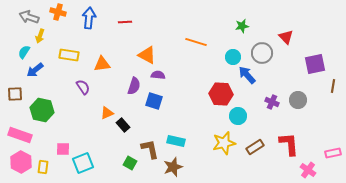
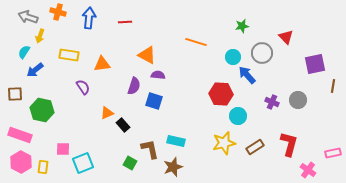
gray arrow at (29, 17): moved 1 px left
red L-shape at (289, 144): rotated 20 degrees clockwise
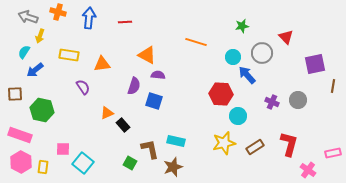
cyan square at (83, 163): rotated 30 degrees counterclockwise
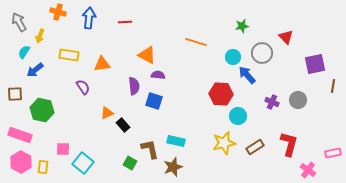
gray arrow at (28, 17): moved 9 px left, 5 px down; rotated 42 degrees clockwise
purple semicircle at (134, 86): rotated 24 degrees counterclockwise
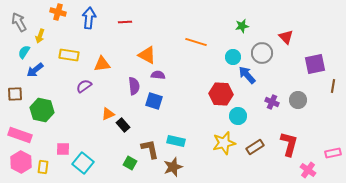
purple semicircle at (83, 87): moved 1 px right, 1 px up; rotated 91 degrees counterclockwise
orange triangle at (107, 113): moved 1 px right, 1 px down
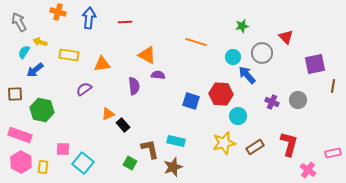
yellow arrow at (40, 36): moved 6 px down; rotated 88 degrees clockwise
purple semicircle at (84, 86): moved 3 px down
blue square at (154, 101): moved 37 px right
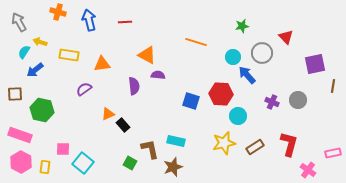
blue arrow at (89, 18): moved 2 px down; rotated 20 degrees counterclockwise
yellow rectangle at (43, 167): moved 2 px right
